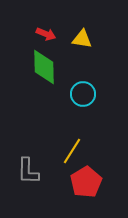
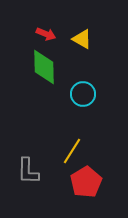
yellow triangle: rotated 20 degrees clockwise
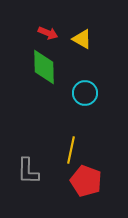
red arrow: moved 2 px right, 1 px up
cyan circle: moved 2 px right, 1 px up
yellow line: moved 1 px left, 1 px up; rotated 20 degrees counterclockwise
red pentagon: moved 1 px up; rotated 20 degrees counterclockwise
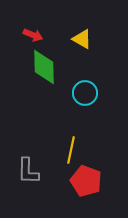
red arrow: moved 15 px left, 2 px down
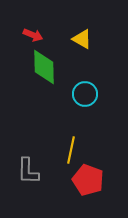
cyan circle: moved 1 px down
red pentagon: moved 2 px right, 1 px up
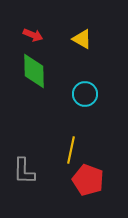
green diamond: moved 10 px left, 4 px down
gray L-shape: moved 4 px left
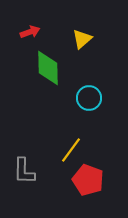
red arrow: moved 3 px left, 3 px up; rotated 42 degrees counterclockwise
yellow triangle: rotated 50 degrees clockwise
green diamond: moved 14 px right, 3 px up
cyan circle: moved 4 px right, 4 px down
yellow line: rotated 24 degrees clockwise
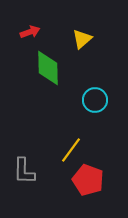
cyan circle: moved 6 px right, 2 px down
